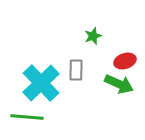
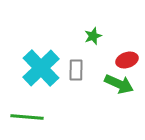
red ellipse: moved 2 px right, 1 px up
cyan cross: moved 15 px up
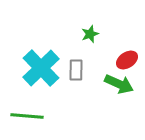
green star: moved 3 px left, 2 px up
red ellipse: rotated 15 degrees counterclockwise
green line: moved 1 px up
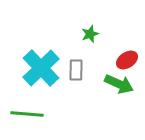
green line: moved 2 px up
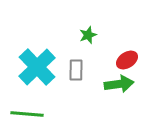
green star: moved 2 px left, 1 px down
cyan cross: moved 4 px left, 1 px up
green arrow: rotated 32 degrees counterclockwise
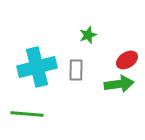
cyan cross: rotated 30 degrees clockwise
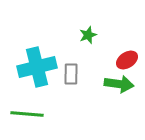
gray rectangle: moved 5 px left, 4 px down
green arrow: rotated 16 degrees clockwise
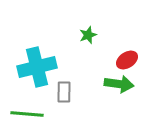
gray rectangle: moved 7 px left, 18 px down
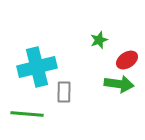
green star: moved 11 px right, 5 px down
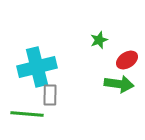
gray rectangle: moved 14 px left, 3 px down
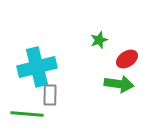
red ellipse: moved 1 px up
